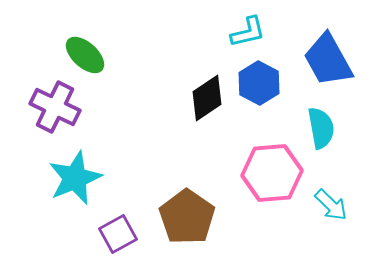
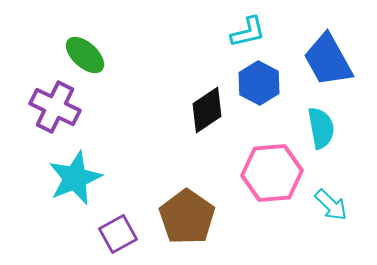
black diamond: moved 12 px down
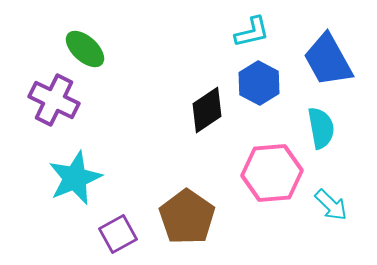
cyan L-shape: moved 4 px right
green ellipse: moved 6 px up
purple cross: moved 1 px left, 7 px up
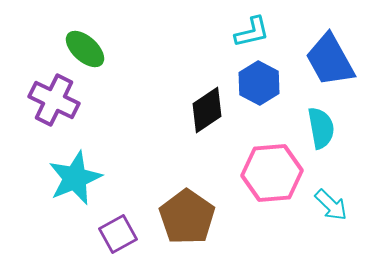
blue trapezoid: moved 2 px right
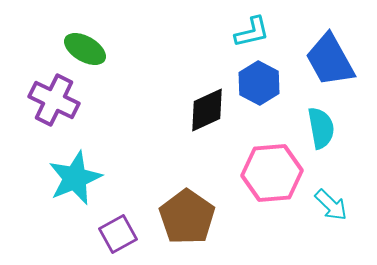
green ellipse: rotated 12 degrees counterclockwise
black diamond: rotated 9 degrees clockwise
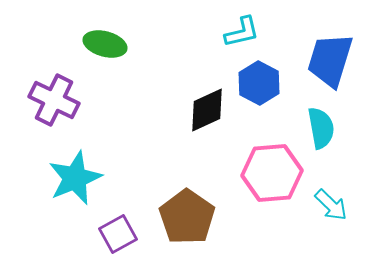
cyan L-shape: moved 10 px left
green ellipse: moved 20 px right, 5 px up; rotated 15 degrees counterclockwise
blue trapezoid: rotated 46 degrees clockwise
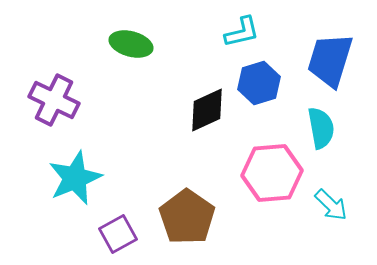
green ellipse: moved 26 px right
blue hexagon: rotated 15 degrees clockwise
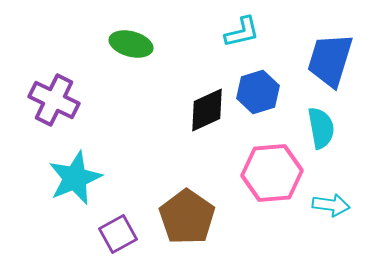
blue hexagon: moved 1 px left, 9 px down
cyan arrow: rotated 36 degrees counterclockwise
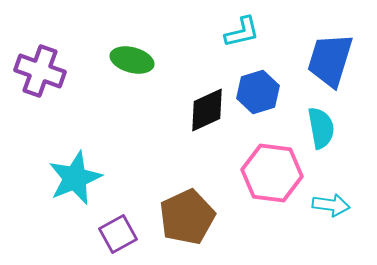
green ellipse: moved 1 px right, 16 px down
purple cross: moved 14 px left, 29 px up; rotated 6 degrees counterclockwise
pink hexagon: rotated 12 degrees clockwise
brown pentagon: rotated 12 degrees clockwise
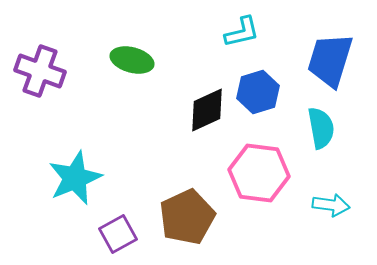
pink hexagon: moved 13 px left
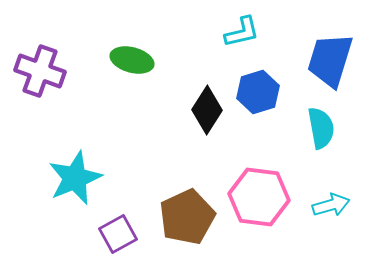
black diamond: rotated 33 degrees counterclockwise
pink hexagon: moved 24 px down
cyan arrow: rotated 24 degrees counterclockwise
